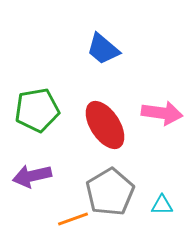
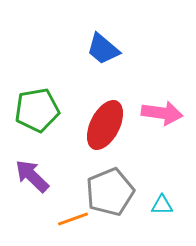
red ellipse: rotated 60 degrees clockwise
purple arrow: rotated 57 degrees clockwise
gray pentagon: rotated 9 degrees clockwise
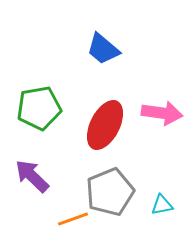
green pentagon: moved 2 px right, 2 px up
cyan triangle: rotated 10 degrees counterclockwise
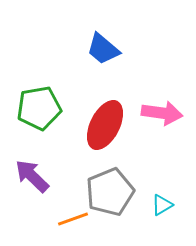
cyan triangle: rotated 20 degrees counterclockwise
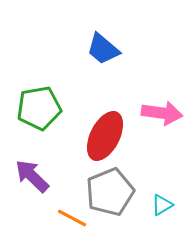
red ellipse: moved 11 px down
orange line: moved 1 px left, 1 px up; rotated 48 degrees clockwise
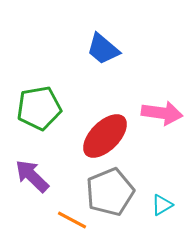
red ellipse: rotated 18 degrees clockwise
orange line: moved 2 px down
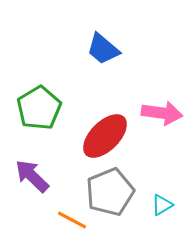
green pentagon: rotated 21 degrees counterclockwise
